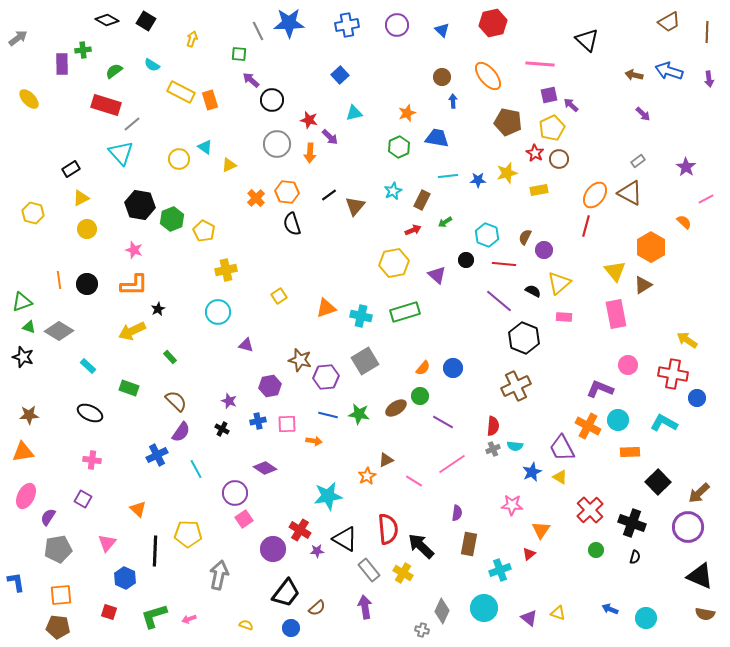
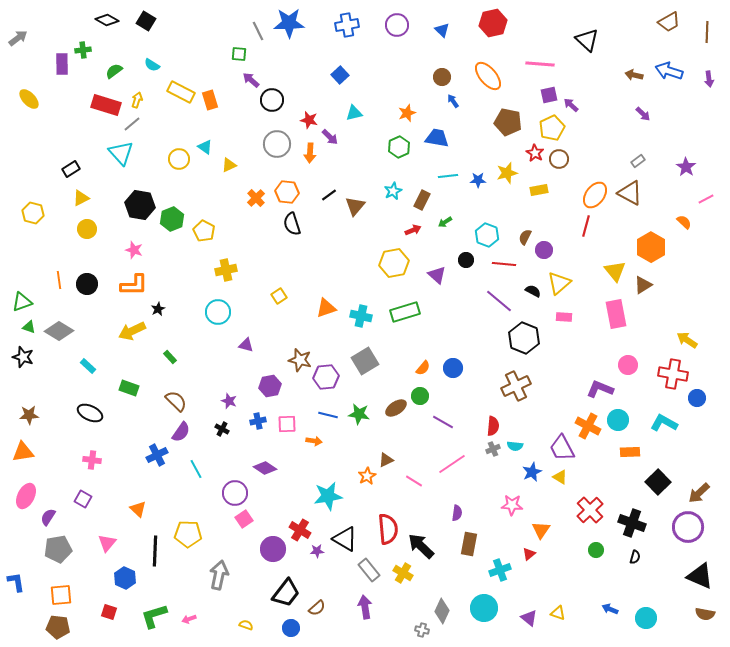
yellow arrow at (192, 39): moved 55 px left, 61 px down
blue arrow at (453, 101): rotated 32 degrees counterclockwise
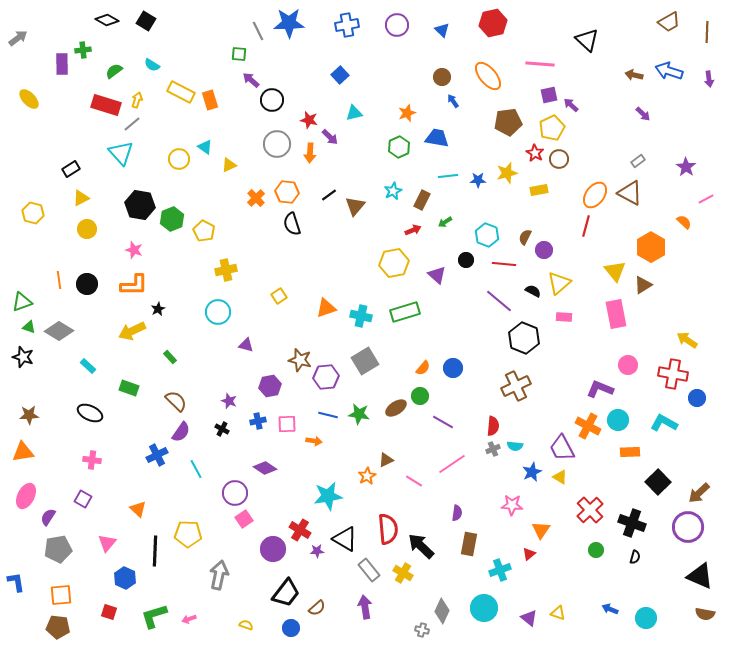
brown pentagon at (508, 122): rotated 20 degrees counterclockwise
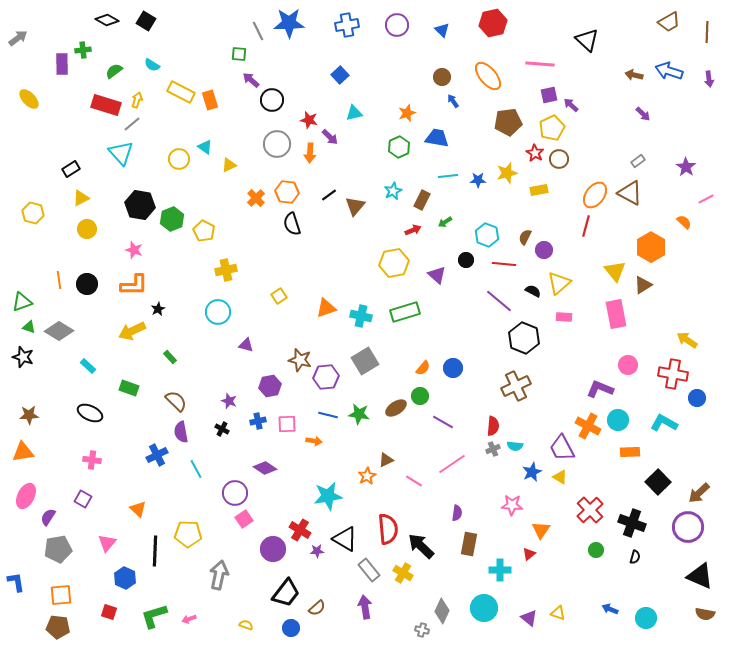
purple semicircle at (181, 432): rotated 135 degrees clockwise
cyan cross at (500, 570): rotated 20 degrees clockwise
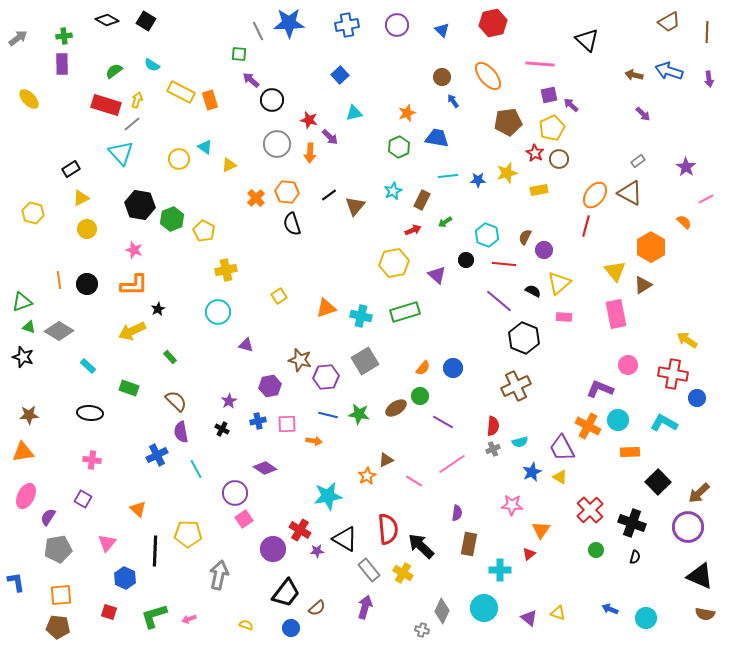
green cross at (83, 50): moved 19 px left, 14 px up
purple star at (229, 401): rotated 21 degrees clockwise
black ellipse at (90, 413): rotated 20 degrees counterclockwise
cyan semicircle at (515, 446): moved 5 px right, 4 px up; rotated 21 degrees counterclockwise
purple arrow at (365, 607): rotated 25 degrees clockwise
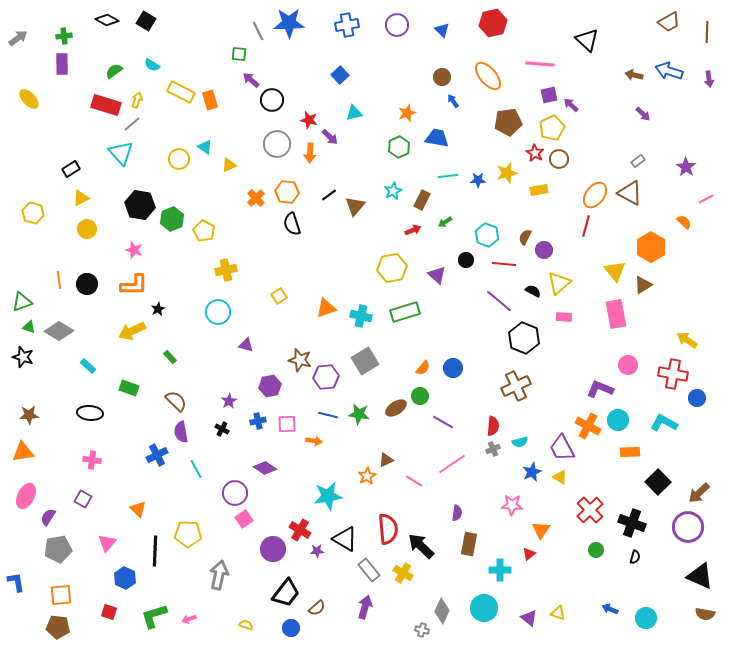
yellow hexagon at (394, 263): moved 2 px left, 5 px down
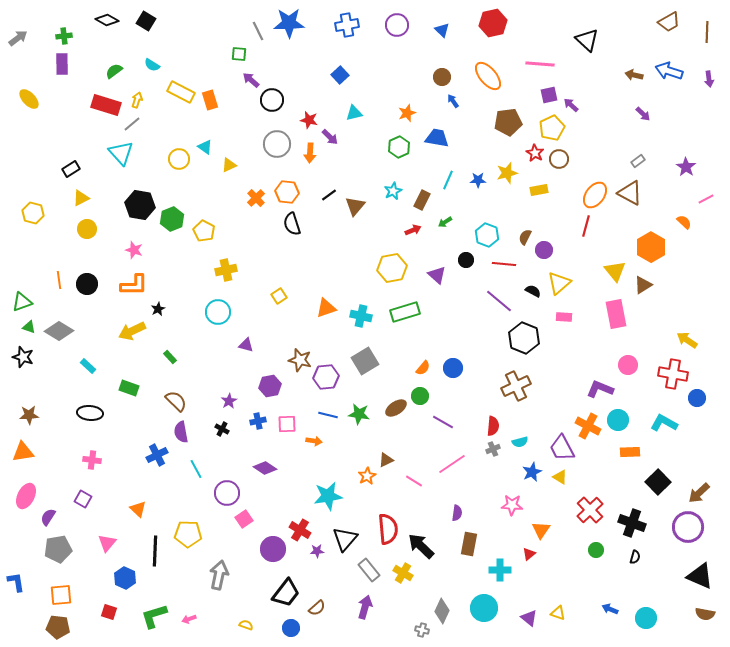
cyan line at (448, 176): moved 4 px down; rotated 60 degrees counterclockwise
purple circle at (235, 493): moved 8 px left
black triangle at (345, 539): rotated 40 degrees clockwise
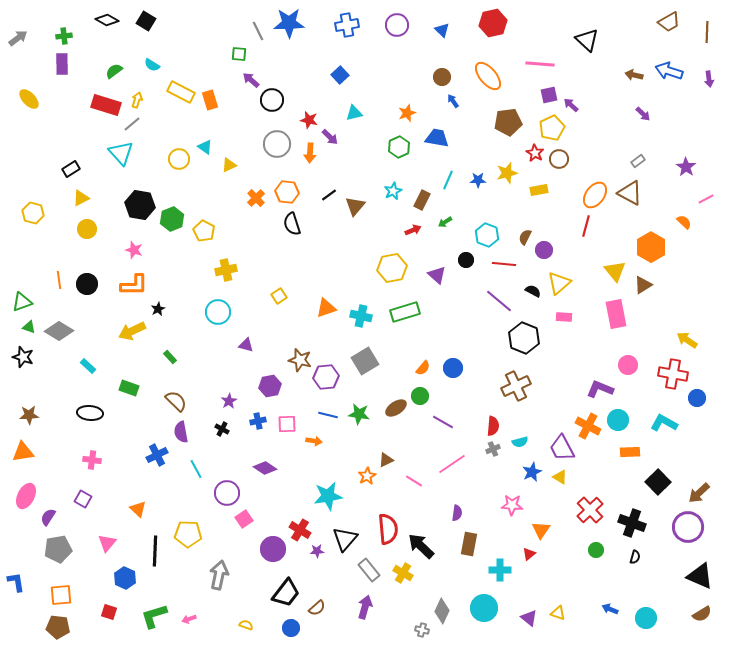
brown semicircle at (705, 614): moved 3 px left; rotated 42 degrees counterclockwise
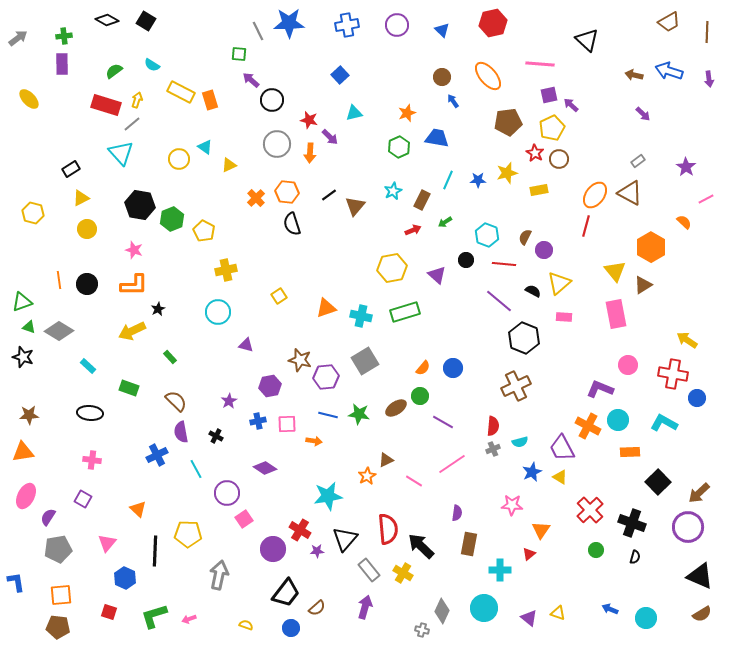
black cross at (222, 429): moved 6 px left, 7 px down
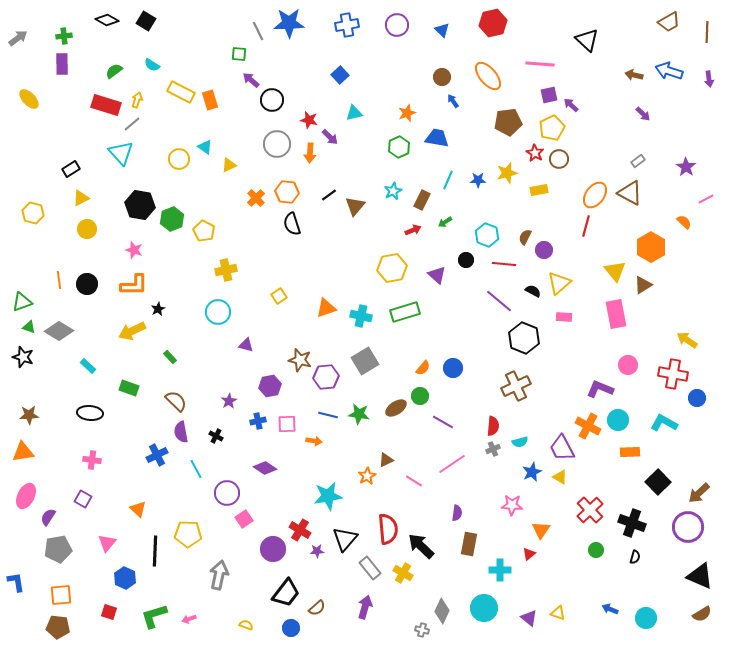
gray rectangle at (369, 570): moved 1 px right, 2 px up
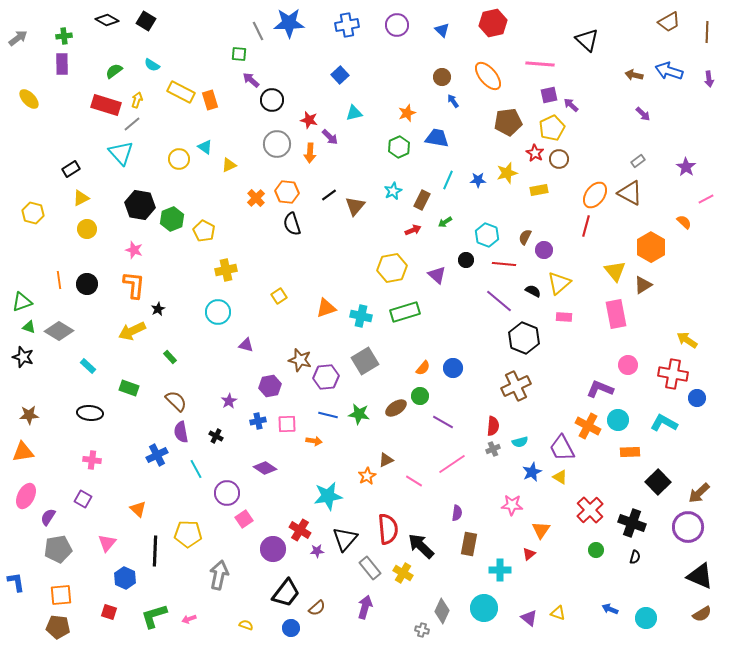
orange L-shape at (134, 285): rotated 84 degrees counterclockwise
